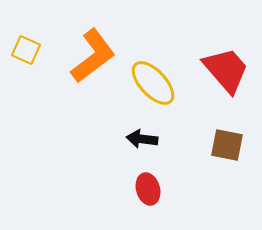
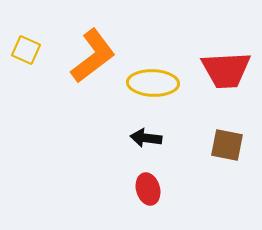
red trapezoid: rotated 128 degrees clockwise
yellow ellipse: rotated 45 degrees counterclockwise
black arrow: moved 4 px right, 1 px up
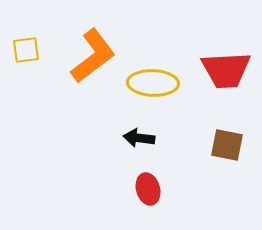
yellow square: rotated 32 degrees counterclockwise
black arrow: moved 7 px left
